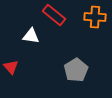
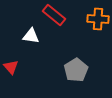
orange cross: moved 3 px right, 2 px down
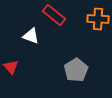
white triangle: rotated 12 degrees clockwise
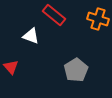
orange cross: rotated 15 degrees clockwise
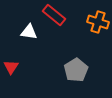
orange cross: moved 3 px down
white triangle: moved 2 px left, 4 px up; rotated 12 degrees counterclockwise
red triangle: rotated 14 degrees clockwise
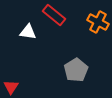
orange cross: rotated 10 degrees clockwise
white triangle: moved 1 px left
red triangle: moved 20 px down
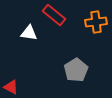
orange cross: moved 2 px left; rotated 35 degrees counterclockwise
white triangle: moved 1 px right, 1 px down
red triangle: rotated 35 degrees counterclockwise
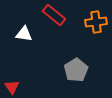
white triangle: moved 5 px left, 1 px down
red triangle: moved 1 px right; rotated 28 degrees clockwise
